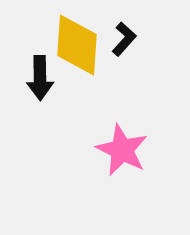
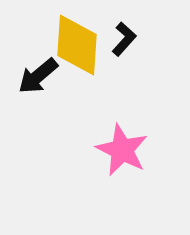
black arrow: moved 2 px left, 2 px up; rotated 51 degrees clockwise
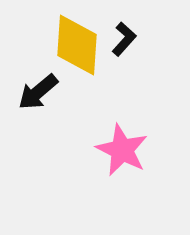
black arrow: moved 16 px down
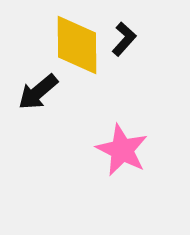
yellow diamond: rotated 4 degrees counterclockwise
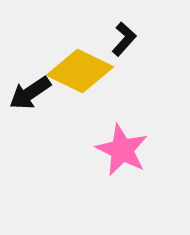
yellow diamond: moved 3 px right, 26 px down; rotated 64 degrees counterclockwise
black arrow: moved 8 px left, 1 px down; rotated 6 degrees clockwise
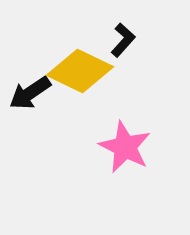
black L-shape: moved 1 px left, 1 px down
pink star: moved 3 px right, 3 px up
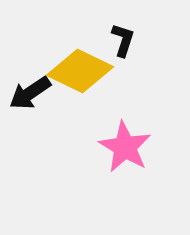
black L-shape: rotated 24 degrees counterclockwise
pink star: rotated 4 degrees clockwise
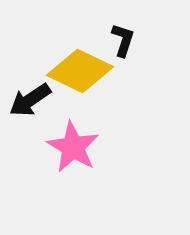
black arrow: moved 7 px down
pink star: moved 52 px left
